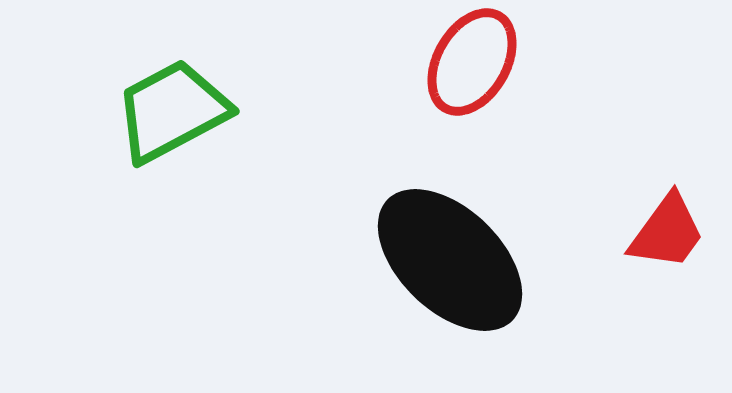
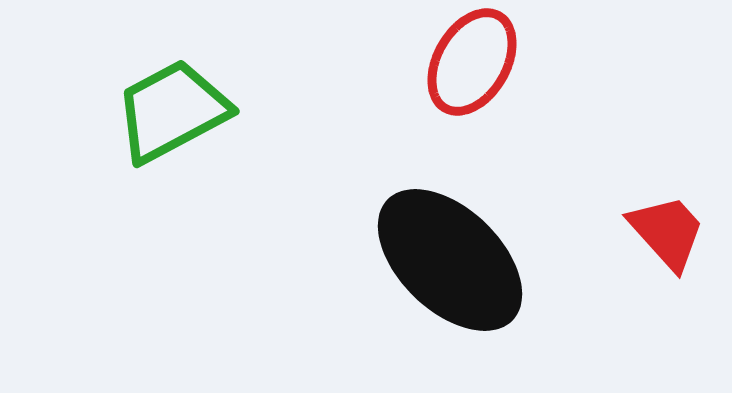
red trapezoid: rotated 78 degrees counterclockwise
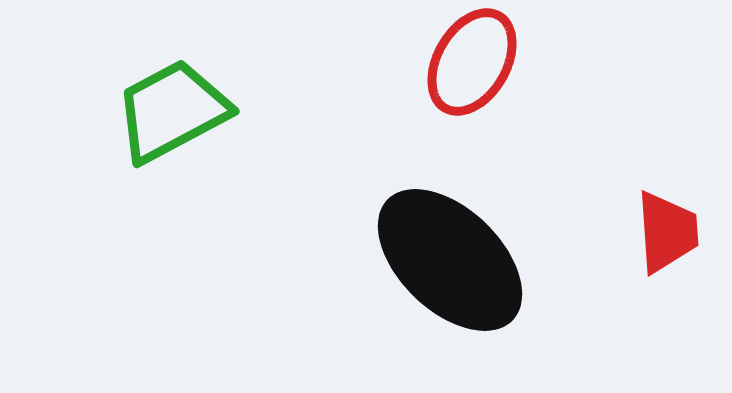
red trapezoid: rotated 38 degrees clockwise
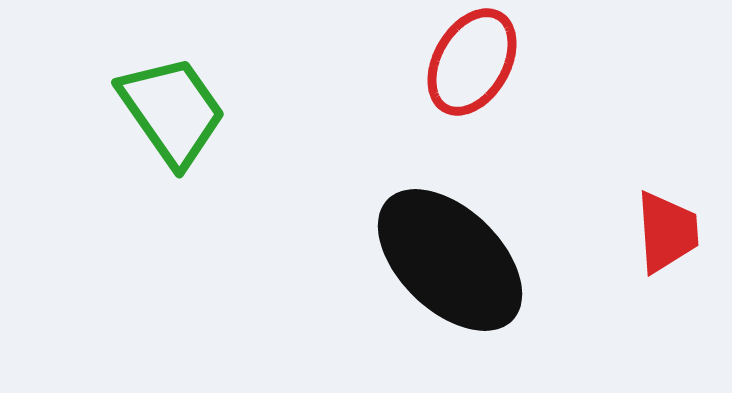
green trapezoid: rotated 83 degrees clockwise
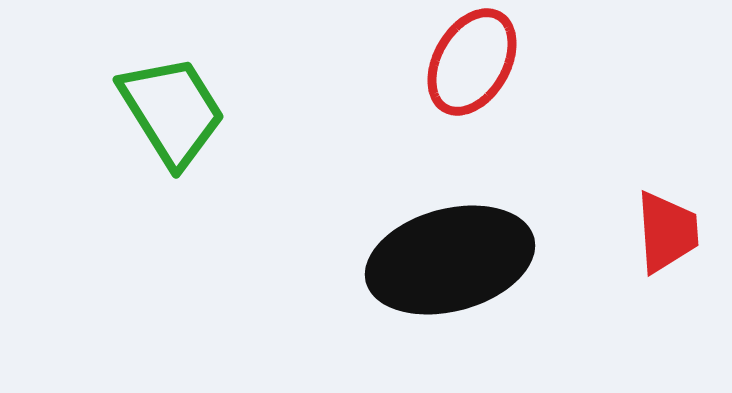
green trapezoid: rotated 3 degrees clockwise
black ellipse: rotated 59 degrees counterclockwise
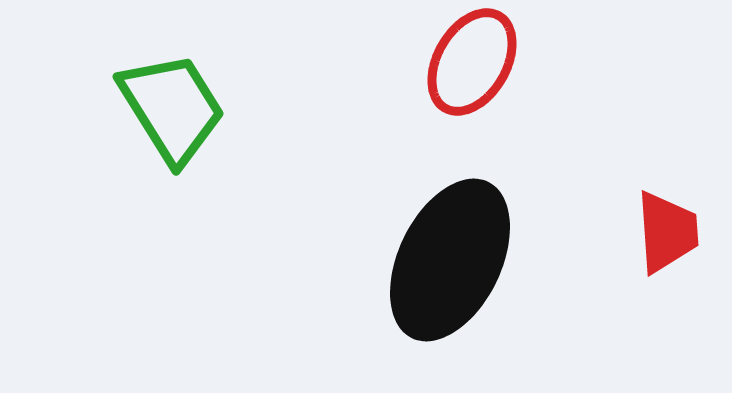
green trapezoid: moved 3 px up
black ellipse: rotated 49 degrees counterclockwise
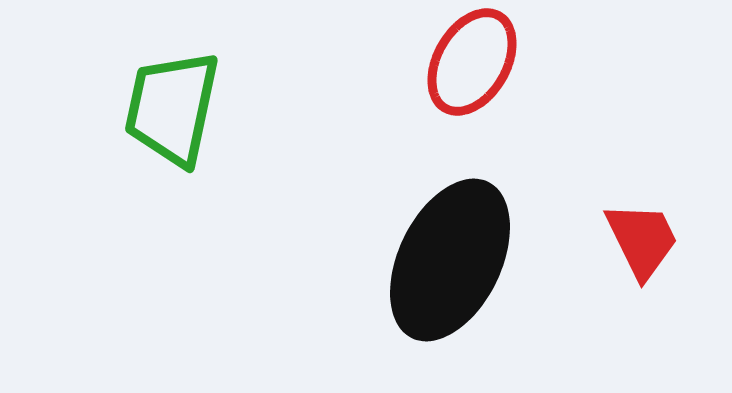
green trapezoid: rotated 136 degrees counterclockwise
red trapezoid: moved 25 px left, 8 px down; rotated 22 degrees counterclockwise
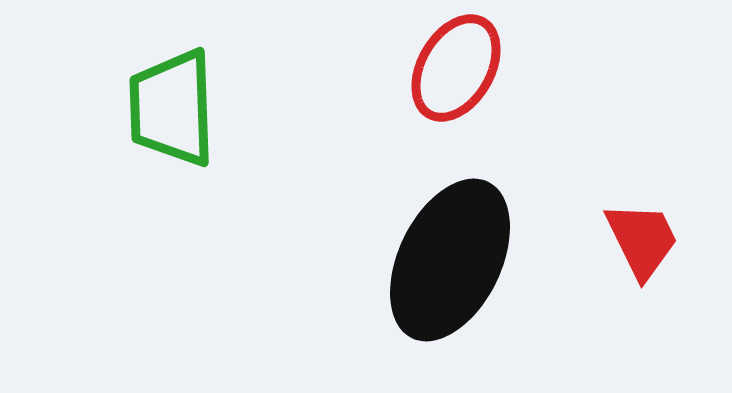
red ellipse: moved 16 px left, 6 px down
green trapezoid: rotated 14 degrees counterclockwise
